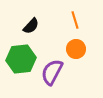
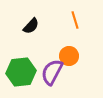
orange circle: moved 7 px left, 7 px down
green hexagon: moved 13 px down
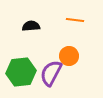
orange line: rotated 66 degrees counterclockwise
black semicircle: rotated 138 degrees counterclockwise
purple semicircle: moved 1 px left, 1 px down
